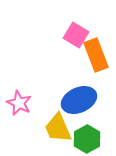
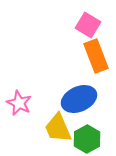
pink square: moved 12 px right, 10 px up
orange rectangle: moved 1 px down
blue ellipse: moved 1 px up
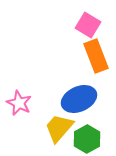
yellow trapezoid: moved 1 px right; rotated 64 degrees clockwise
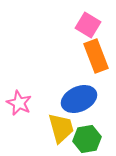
yellow trapezoid: moved 2 px right; rotated 124 degrees clockwise
green hexagon: rotated 20 degrees clockwise
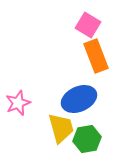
pink star: moved 1 px left; rotated 25 degrees clockwise
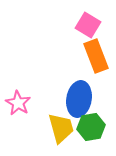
blue ellipse: rotated 56 degrees counterclockwise
pink star: rotated 20 degrees counterclockwise
green hexagon: moved 4 px right, 12 px up
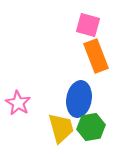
pink square: rotated 15 degrees counterclockwise
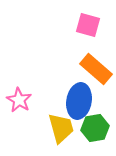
orange rectangle: moved 13 px down; rotated 28 degrees counterclockwise
blue ellipse: moved 2 px down
pink star: moved 1 px right, 3 px up
green hexagon: moved 4 px right, 1 px down
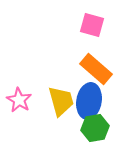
pink square: moved 4 px right
blue ellipse: moved 10 px right
yellow trapezoid: moved 27 px up
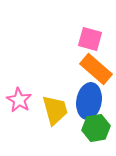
pink square: moved 2 px left, 14 px down
yellow trapezoid: moved 6 px left, 9 px down
green hexagon: moved 1 px right
